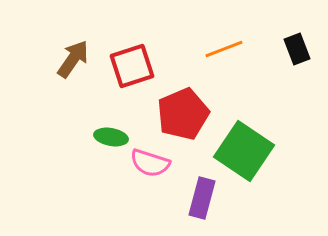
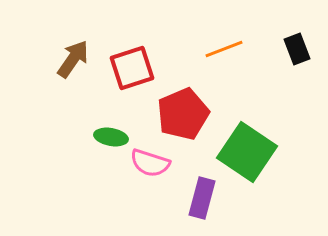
red square: moved 2 px down
green square: moved 3 px right, 1 px down
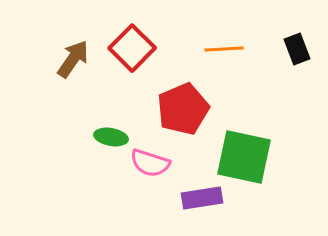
orange line: rotated 18 degrees clockwise
red square: moved 20 px up; rotated 27 degrees counterclockwise
red pentagon: moved 5 px up
green square: moved 3 px left, 5 px down; rotated 22 degrees counterclockwise
purple rectangle: rotated 66 degrees clockwise
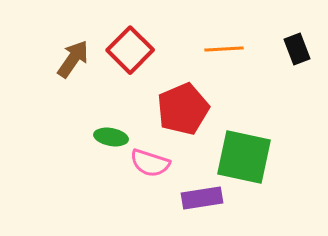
red square: moved 2 px left, 2 px down
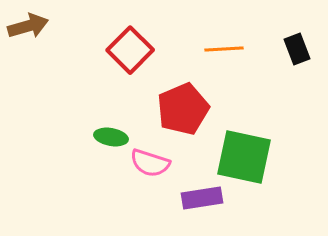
brown arrow: moved 45 px left, 33 px up; rotated 39 degrees clockwise
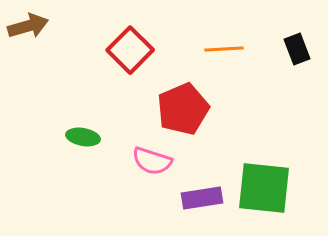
green ellipse: moved 28 px left
green square: moved 20 px right, 31 px down; rotated 6 degrees counterclockwise
pink semicircle: moved 2 px right, 2 px up
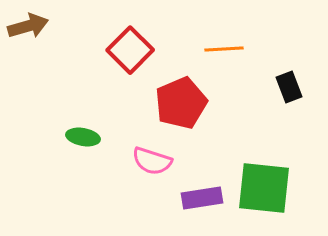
black rectangle: moved 8 px left, 38 px down
red pentagon: moved 2 px left, 6 px up
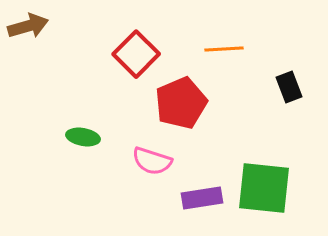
red square: moved 6 px right, 4 px down
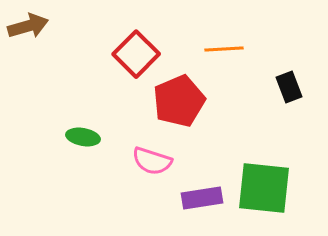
red pentagon: moved 2 px left, 2 px up
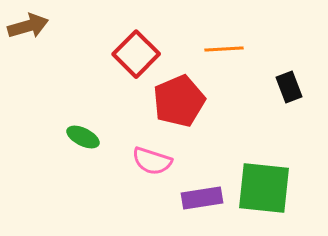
green ellipse: rotated 16 degrees clockwise
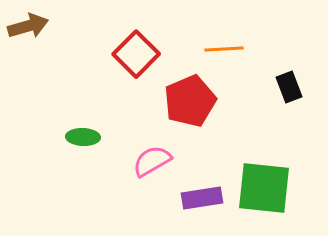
red pentagon: moved 11 px right
green ellipse: rotated 24 degrees counterclockwise
pink semicircle: rotated 132 degrees clockwise
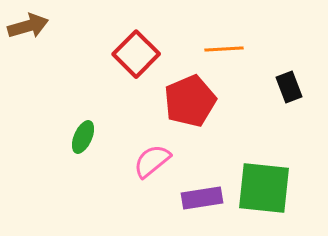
green ellipse: rotated 68 degrees counterclockwise
pink semicircle: rotated 9 degrees counterclockwise
